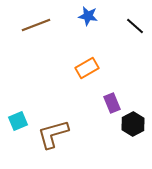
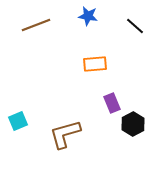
orange rectangle: moved 8 px right, 4 px up; rotated 25 degrees clockwise
brown L-shape: moved 12 px right
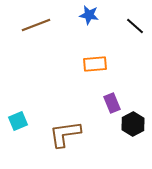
blue star: moved 1 px right, 1 px up
brown L-shape: rotated 8 degrees clockwise
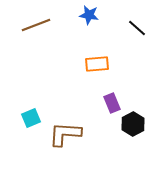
black line: moved 2 px right, 2 px down
orange rectangle: moved 2 px right
cyan square: moved 13 px right, 3 px up
brown L-shape: rotated 12 degrees clockwise
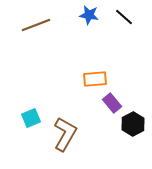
black line: moved 13 px left, 11 px up
orange rectangle: moved 2 px left, 15 px down
purple rectangle: rotated 18 degrees counterclockwise
brown L-shape: rotated 116 degrees clockwise
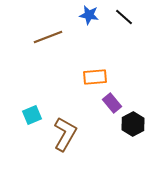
brown line: moved 12 px right, 12 px down
orange rectangle: moved 2 px up
cyan square: moved 1 px right, 3 px up
